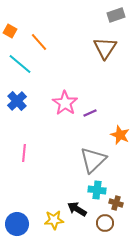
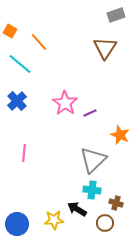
cyan cross: moved 5 px left
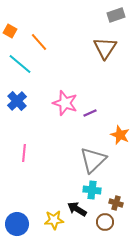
pink star: rotated 15 degrees counterclockwise
brown circle: moved 1 px up
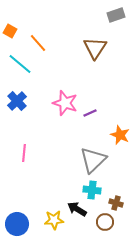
orange line: moved 1 px left, 1 px down
brown triangle: moved 10 px left
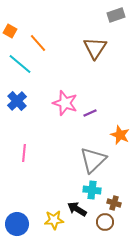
brown cross: moved 2 px left
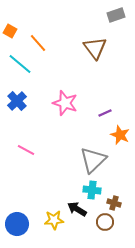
brown triangle: rotated 10 degrees counterclockwise
purple line: moved 15 px right
pink line: moved 2 px right, 3 px up; rotated 66 degrees counterclockwise
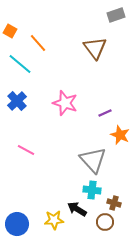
gray triangle: rotated 28 degrees counterclockwise
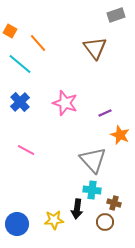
blue cross: moved 3 px right, 1 px down
black arrow: rotated 114 degrees counterclockwise
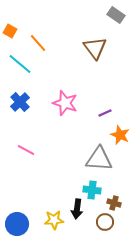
gray rectangle: rotated 54 degrees clockwise
gray triangle: moved 6 px right, 1 px up; rotated 44 degrees counterclockwise
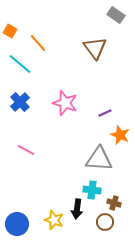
yellow star: rotated 24 degrees clockwise
